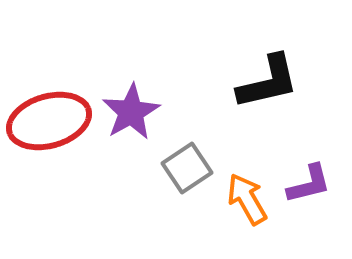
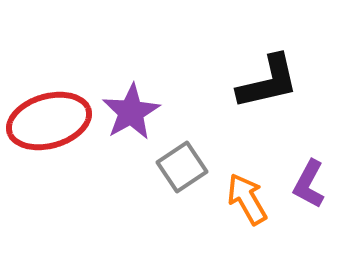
gray square: moved 5 px left, 1 px up
purple L-shape: rotated 132 degrees clockwise
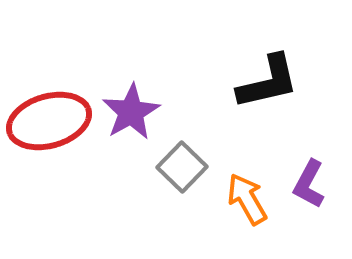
gray square: rotated 12 degrees counterclockwise
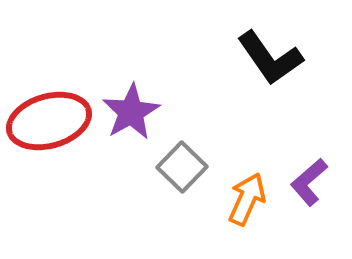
black L-shape: moved 2 px right, 24 px up; rotated 68 degrees clockwise
purple L-shape: moved 2 px up; rotated 21 degrees clockwise
orange arrow: rotated 54 degrees clockwise
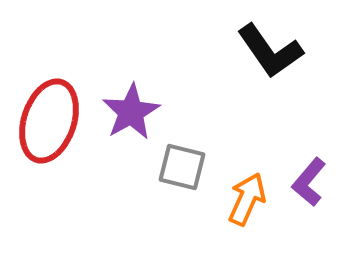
black L-shape: moved 7 px up
red ellipse: rotated 56 degrees counterclockwise
gray square: rotated 30 degrees counterclockwise
purple L-shape: rotated 9 degrees counterclockwise
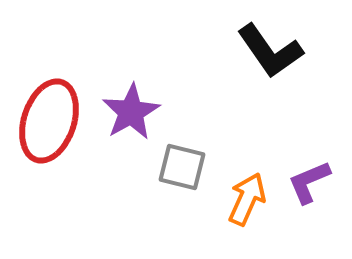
purple L-shape: rotated 27 degrees clockwise
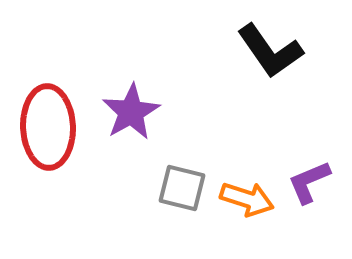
red ellipse: moved 1 px left, 6 px down; rotated 20 degrees counterclockwise
gray square: moved 21 px down
orange arrow: rotated 84 degrees clockwise
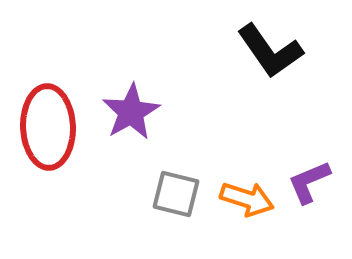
gray square: moved 6 px left, 6 px down
